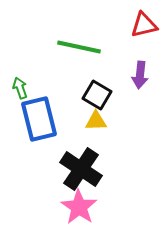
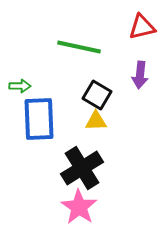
red triangle: moved 2 px left, 2 px down
green arrow: moved 2 px up; rotated 110 degrees clockwise
blue rectangle: rotated 12 degrees clockwise
black cross: moved 1 px right, 1 px up; rotated 24 degrees clockwise
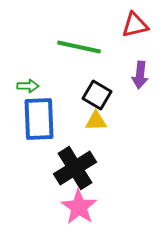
red triangle: moved 7 px left, 2 px up
green arrow: moved 8 px right
black cross: moved 7 px left
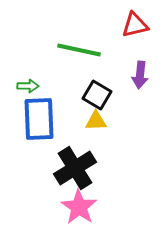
green line: moved 3 px down
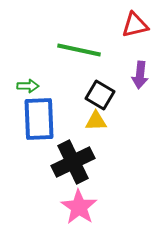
black square: moved 3 px right
black cross: moved 2 px left, 6 px up; rotated 6 degrees clockwise
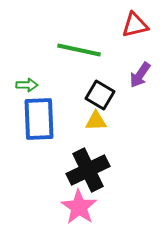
purple arrow: rotated 28 degrees clockwise
green arrow: moved 1 px left, 1 px up
black cross: moved 15 px right, 8 px down
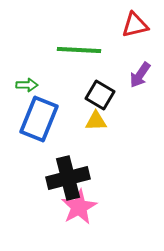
green line: rotated 9 degrees counterclockwise
blue rectangle: rotated 24 degrees clockwise
black cross: moved 20 px left, 8 px down; rotated 12 degrees clockwise
pink star: rotated 9 degrees clockwise
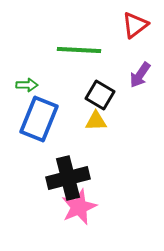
red triangle: rotated 24 degrees counterclockwise
pink star: rotated 6 degrees clockwise
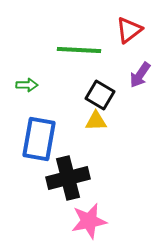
red triangle: moved 6 px left, 5 px down
blue rectangle: moved 20 px down; rotated 12 degrees counterclockwise
pink star: moved 10 px right, 14 px down; rotated 12 degrees clockwise
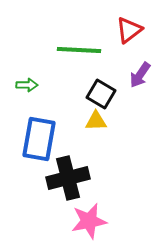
black square: moved 1 px right, 1 px up
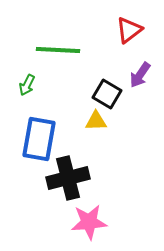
green line: moved 21 px left
green arrow: rotated 115 degrees clockwise
black square: moved 6 px right
pink star: moved 1 px down; rotated 6 degrees clockwise
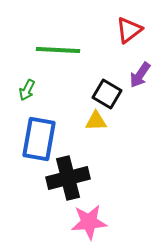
green arrow: moved 5 px down
